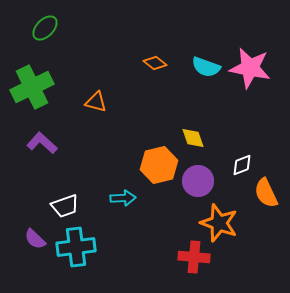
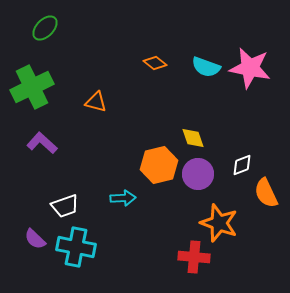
purple circle: moved 7 px up
cyan cross: rotated 18 degrees clockwise
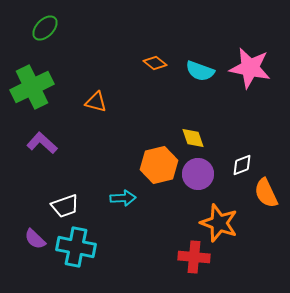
cyan semicircle: moved 6 px left, 4 px down
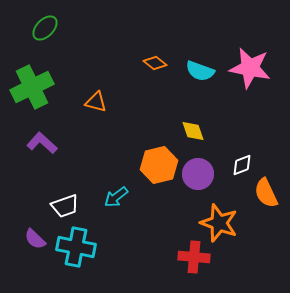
yellow diamond: moved 7 px up
cyan arrow: moved 7 px left, 1 px up; rotated 145 degrees clockwise
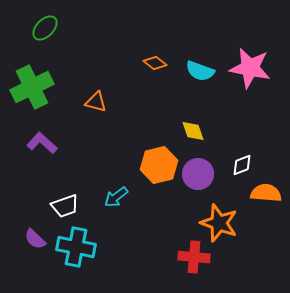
orange semicircle: rotated 120 degrees clockwise
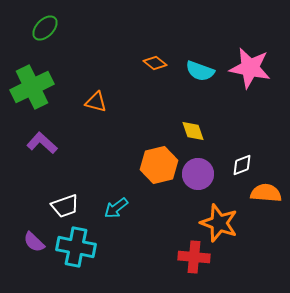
cyan arrow: moved 11 px down
purple semicircle: moved 1 px left, 3 px down
